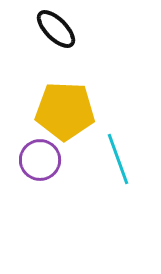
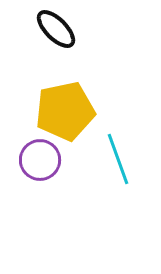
yellow pentagon: rotated 14 degrees counterclockwise
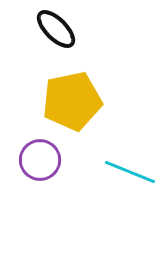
yellow pentagon: moved 7 px right, 10 px up
cyan line: moved 12 px right, 13 px down; rotated 48 degrees counterclockwise
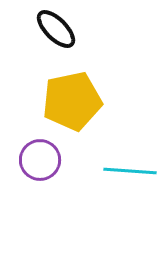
cyan line: moved 1 px up; rotated 18 degrees counterclockwise
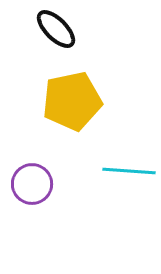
purple circle: moved 8 px left, 24 px down
cyan line: moved 1 px left
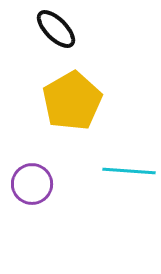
yellow pentagon: rotated 18 degrees counterclockwise
